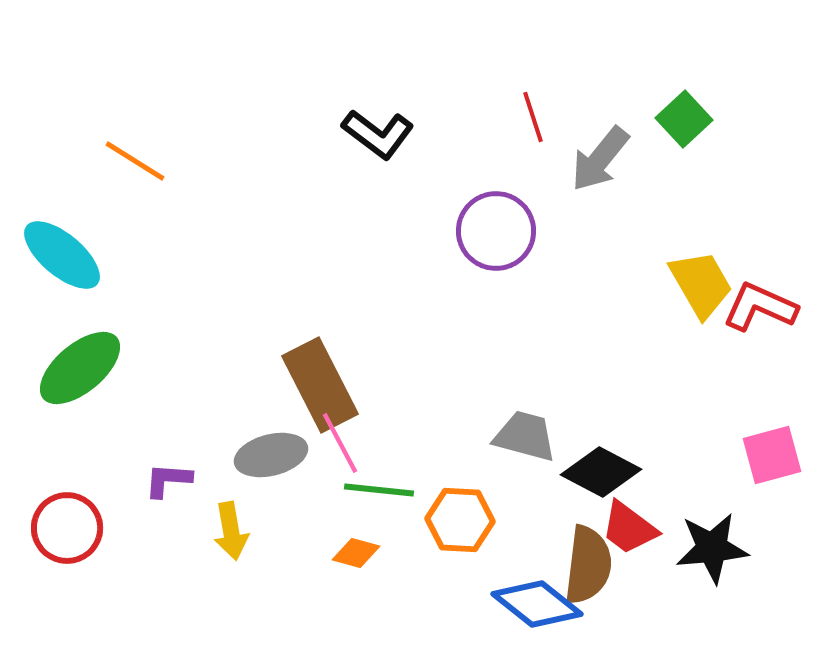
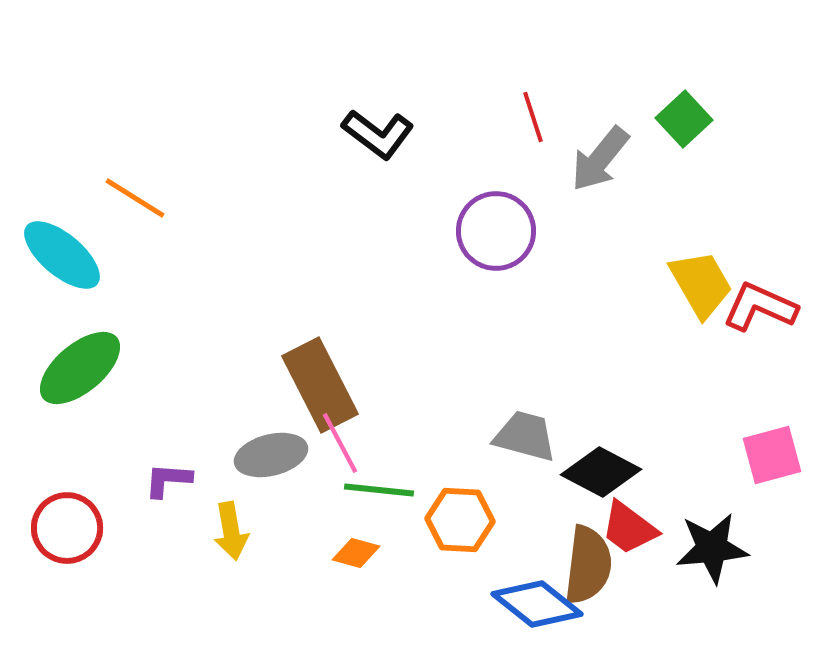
orange line: moved 37 px down
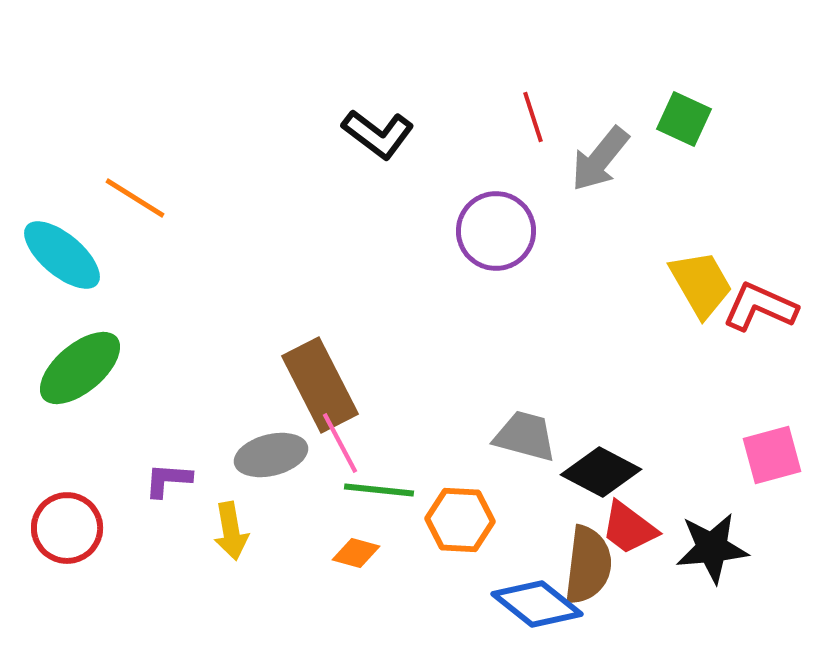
green square: rotated 22 degrees counterclockwise
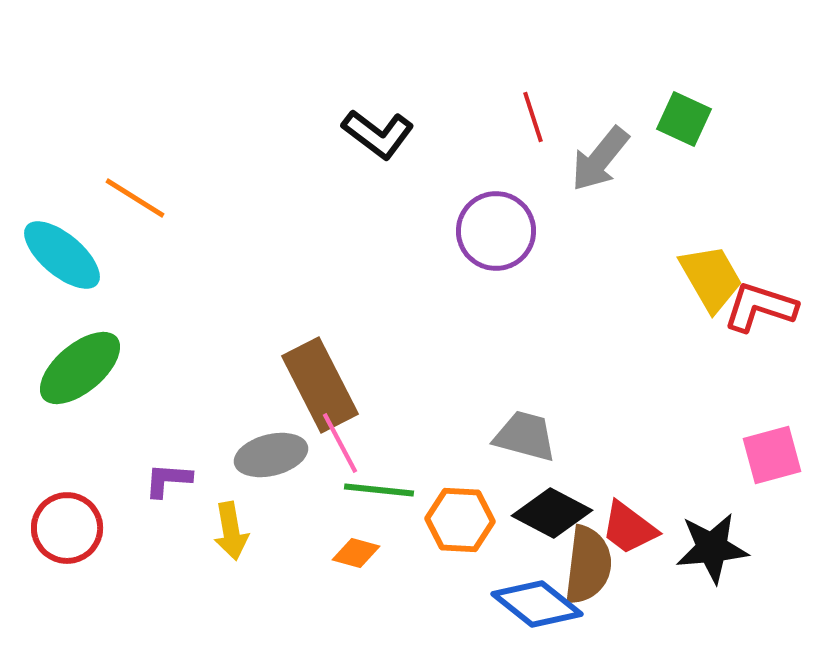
yellow trapezoid: moved 10 px right, 6 px up
red L-shape: rotated 6 degrees counterclockwise
black diamond: moved 49 px left, 41 px down
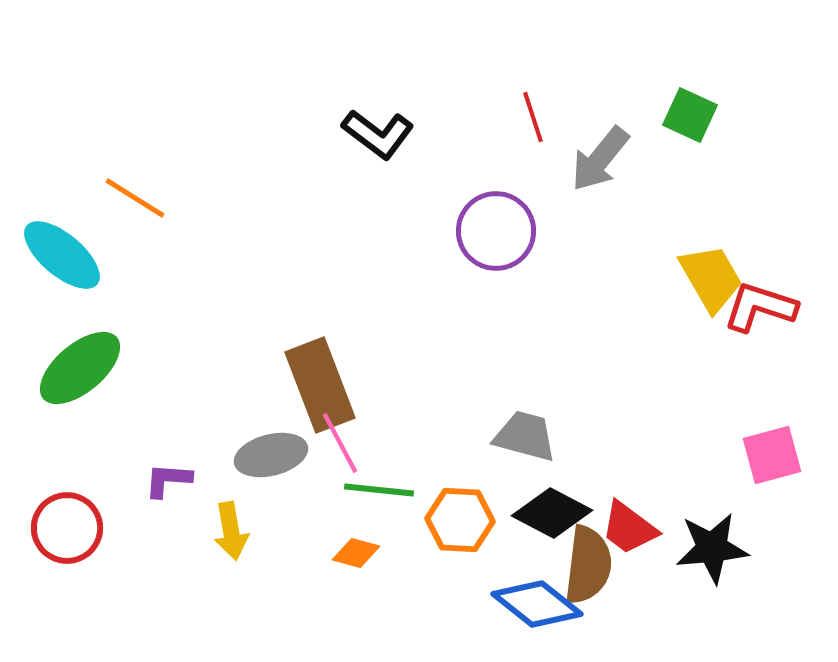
green square: moved 6 px right, 4 px up
brown rectangle: rotated 6 degrees clockwise
